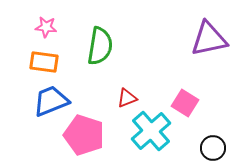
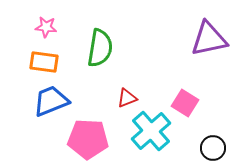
green semicircle: moved 2 px down
pink pentagon: moved 4 px right, 4 px down; rotated 15 degrees counterclockwise
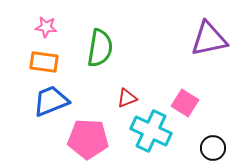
cyan cross: rotated 24 degrees counterclockwise
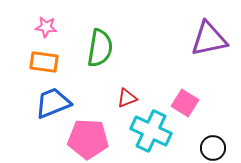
blue trapezoid: moved 2 px right, 2 px down
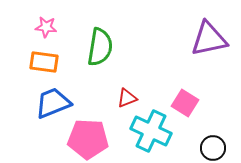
green semicircle: moved 1 px up
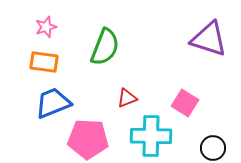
pink star: rotated 25 degrees counterclockwise
purple triangle: rotated 30 degrees clockwise
green semicircle: moved 5 px right; rotated 12 degrees clockwise
cyan cross: moved 5 px down; rotated 24 degrees counterclockwise
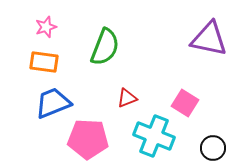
purple triangle: rotated 6 degrees counterclockwise
cyan cross: moved 3 px right; rotated 21 degrees clockwise
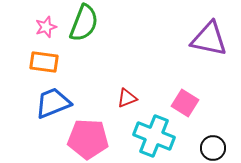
green semicircle: moved 21 px left, 24 px up
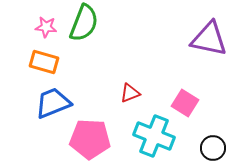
pink star: rotated 25 degrees clockwise
orange rectangle: rotated 8 degrees clockwise
red triangle: moved 3 px right, 5 px up
pink pentagon: moved 2 px right
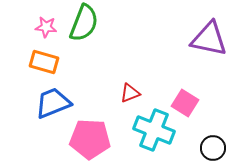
cyan cross: moved 6 px up
